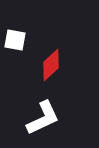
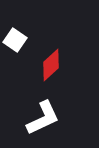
white square: rotated 25 degrees clockwise
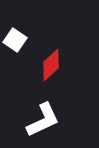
white L-shape: moved 2 px down
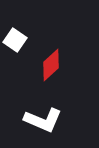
white L-shape: rotated 48 degrees clockwise
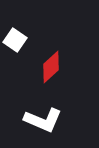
red diamond: moved 2 px down
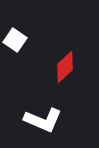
red diamond: moved 14 px right
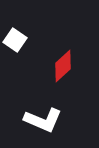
red diamond: moved 2 px left, 1 px up
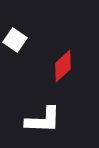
white L-shape: rotated 21 degrees counterclockwise
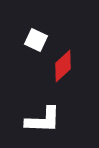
white square: moved 21 px right; rotated 10 degrees counterclockwise
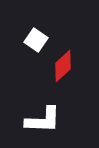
white square: rotated 10 degrees clockwise
